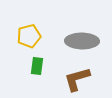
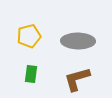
gray ellipse: moved 4 px left
green rectangle: moved 6 px left, 8 px down
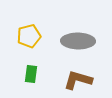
brown L-shape: moved 1 px right, 1 px down; rotated 32 degrees clockwise
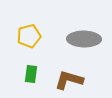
gray ellipse: moved 6 px right, 2 px up
brown L-shape: moved 9 px left
